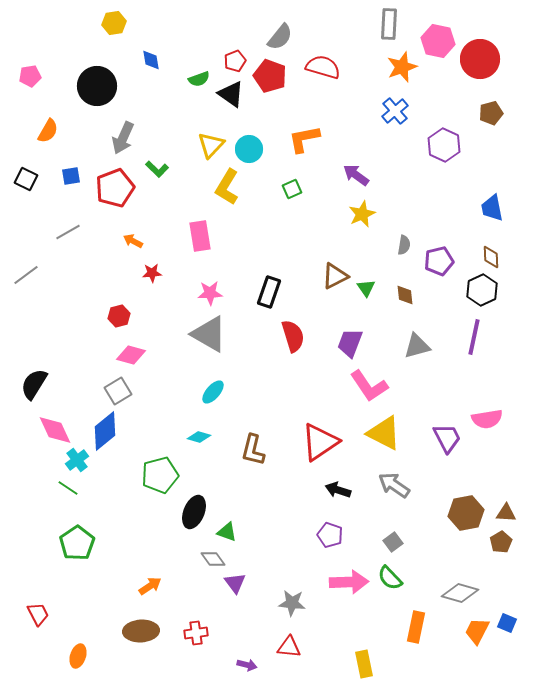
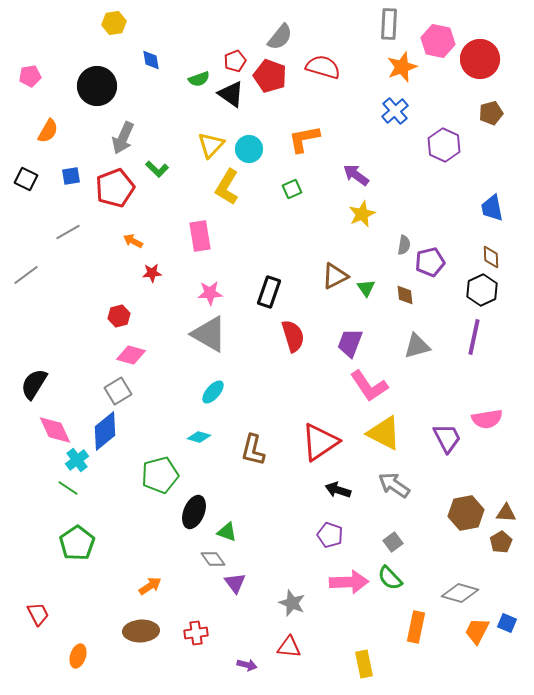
purple pentagon at (439, 261): moved 9 px left, 1 px down
gray star at (292, 603): rotated 16 degrees clockwise
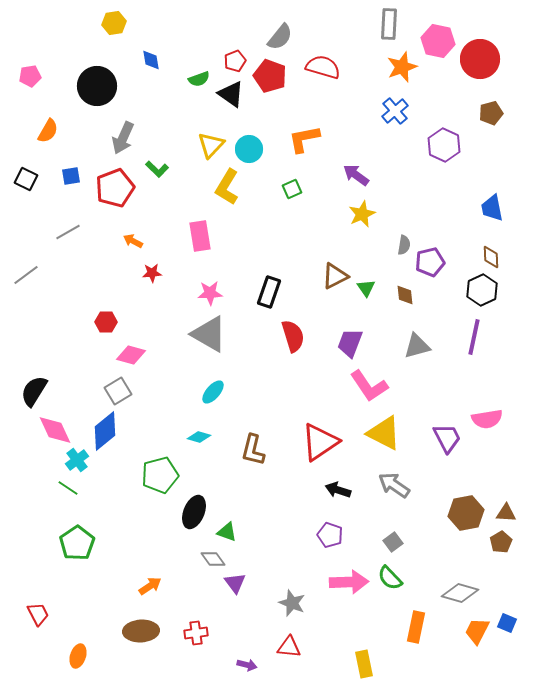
red hexagon at (119, 316): moved 13 px left, 6 px down; rotated 15 degrees clockwise
black semicircle at (34, 384): moved 7 px down
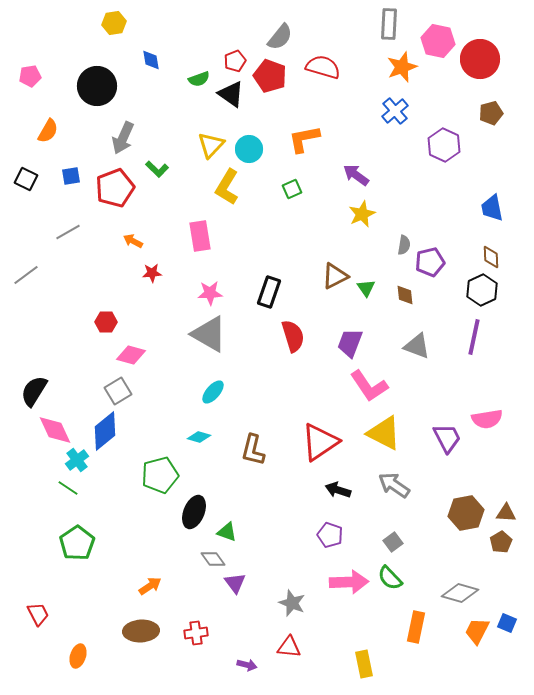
gray triangle at (417, 346): rotated 36 degrees clockwise
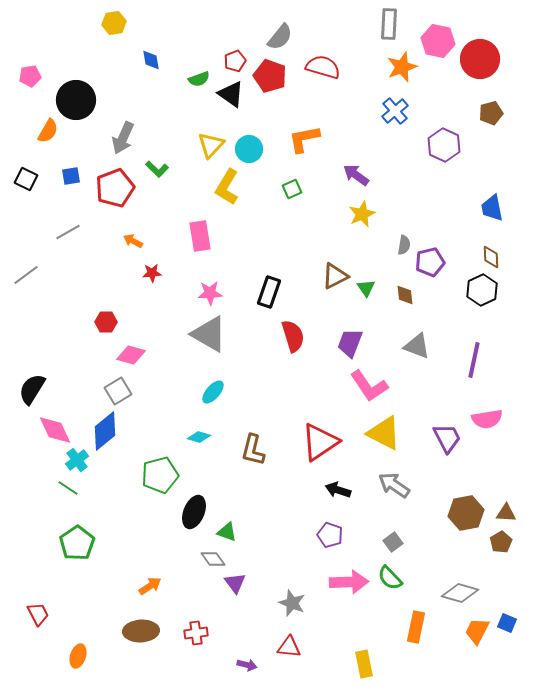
black circle at (97, 86): moved 21 px left, 14 px down
purple line at (474, 337): moved 23 px down
black semicircle at (34, 391): moved 2 px left, 2 px up
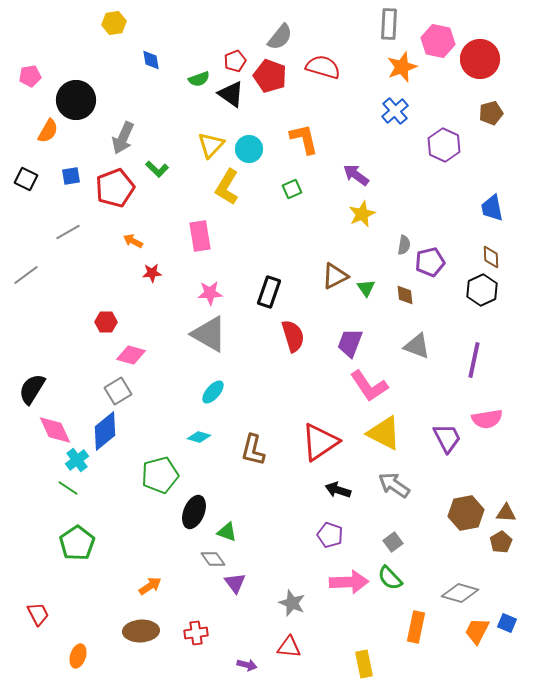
orange L-shape at (304, 139): rotated 88 degrees clockwise
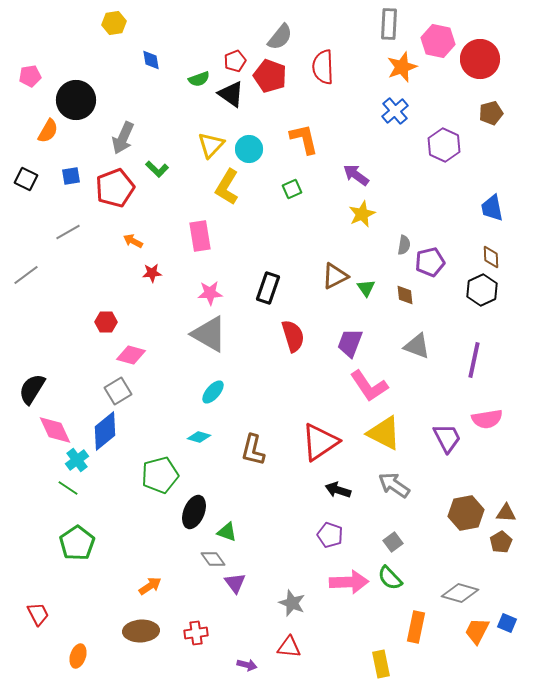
red semicircle at (323, 67): rotated 108 degrees counterclockwise
black rectangle at (269, 292): moved 1 px left, 4 px up
yellow rectangle at (364, 664): moved 17 px right
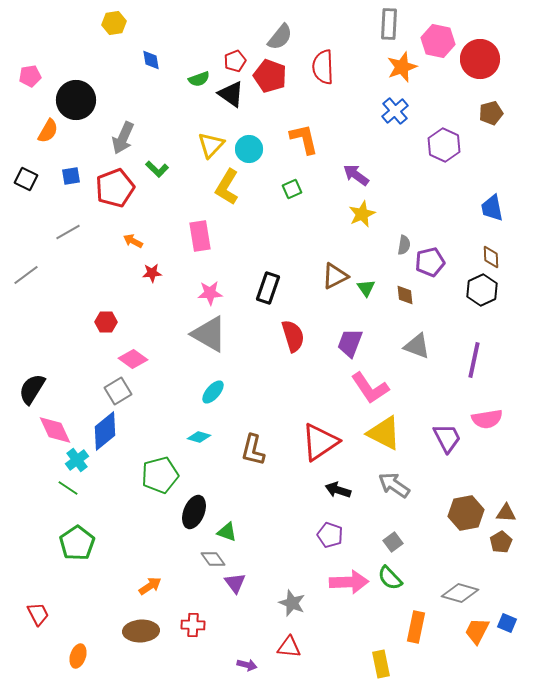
pink diamond at (131, 355): moved 2 px right, 4 px down; rotated 20 degrees clockwise
pink L-shape at (369, 386): moved 1 px right, 2 px down
red cross at (196, 633): moved 3 px left, 8 px up; rotated 10 degrees clockwise
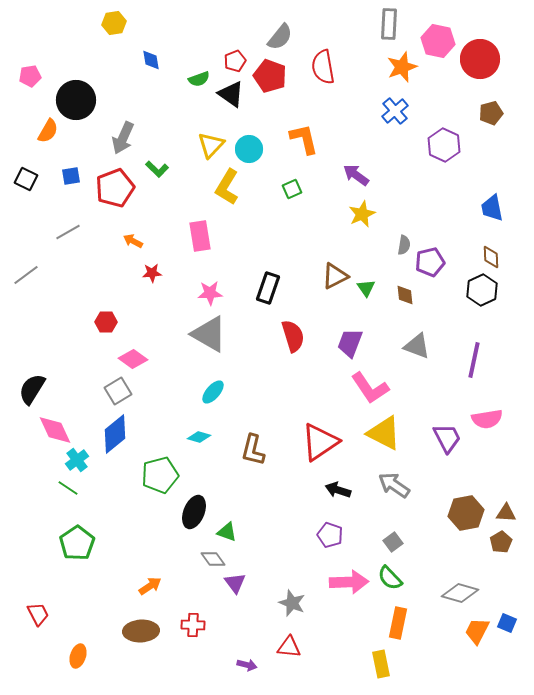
red semicircle at (323, 67): rotated 8 degrees counterclockwise
blue diamond at (105, 431): moved 10 px right, 3 px down
orange rectangle at (416, 627): moved 18 px left, 4 px up
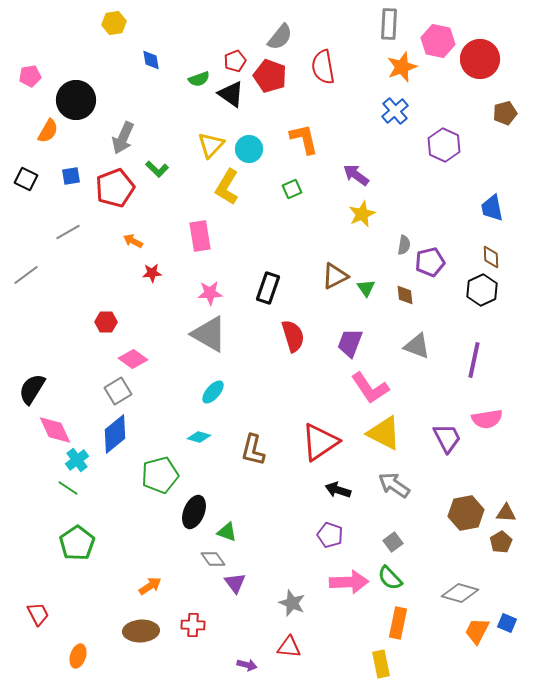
brown pentagon at (491, 113): moved 14 px right
